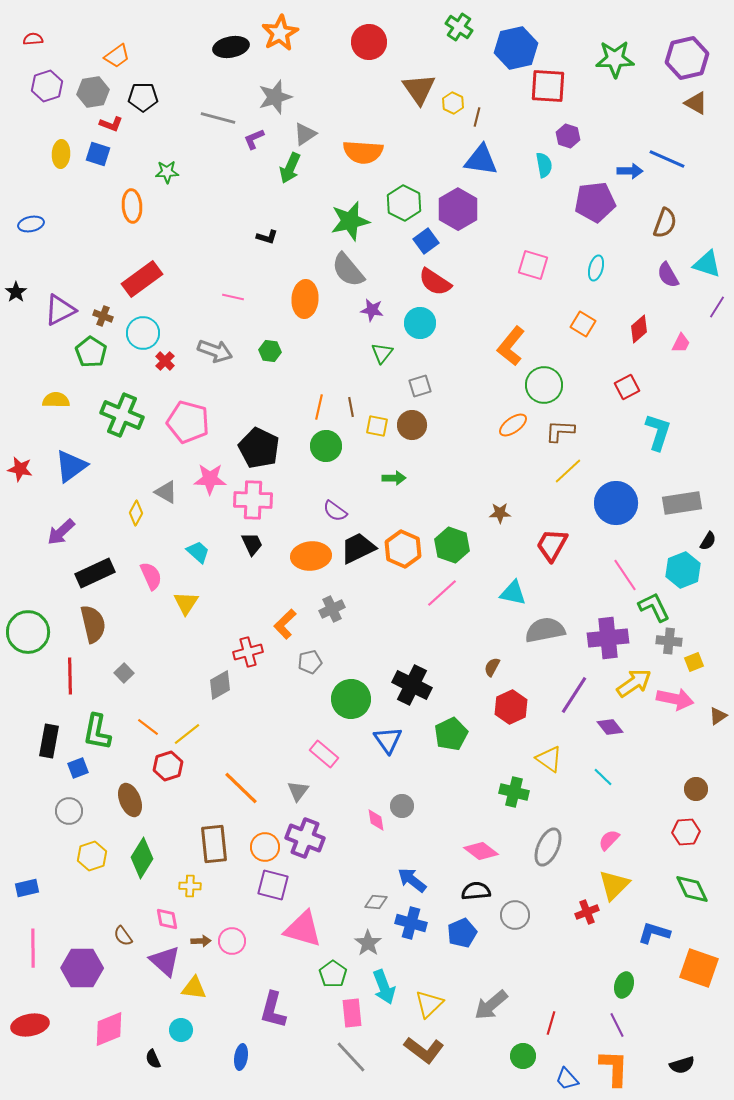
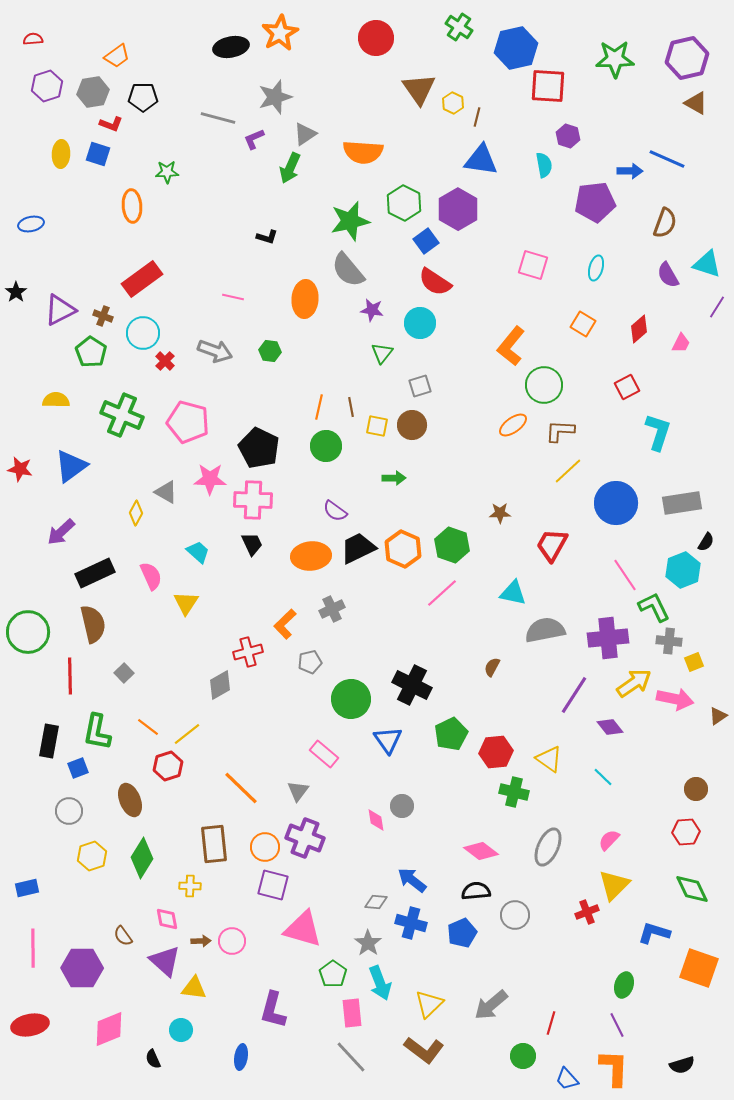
red circle at (369, 42): moved 7 px right, 4 px up
black semicircle at (708, 541): moved 2 px left, 1 px down
red hexagon at (511, 707): moved 15 px left, 45 px down; rotated 20 degrees clockwise
cyan arrow at (384, 987): moved 4 px left, 4 px up
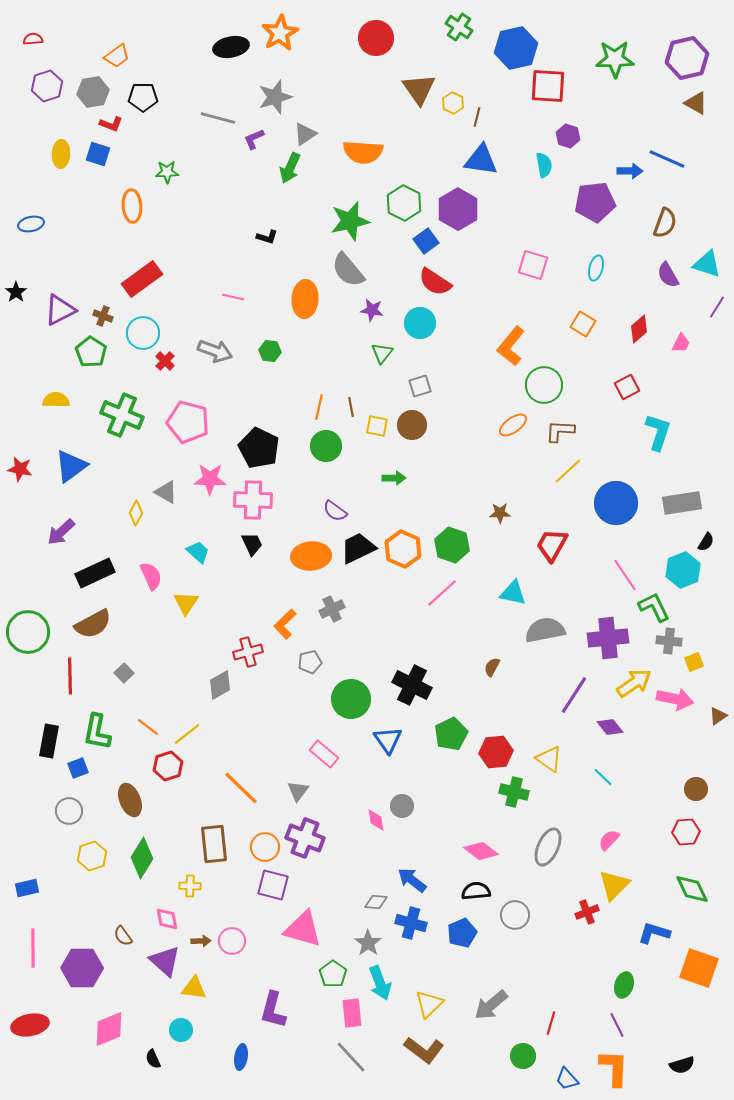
brown semicircle at (93, 624): rotated 75 degrees clockwise
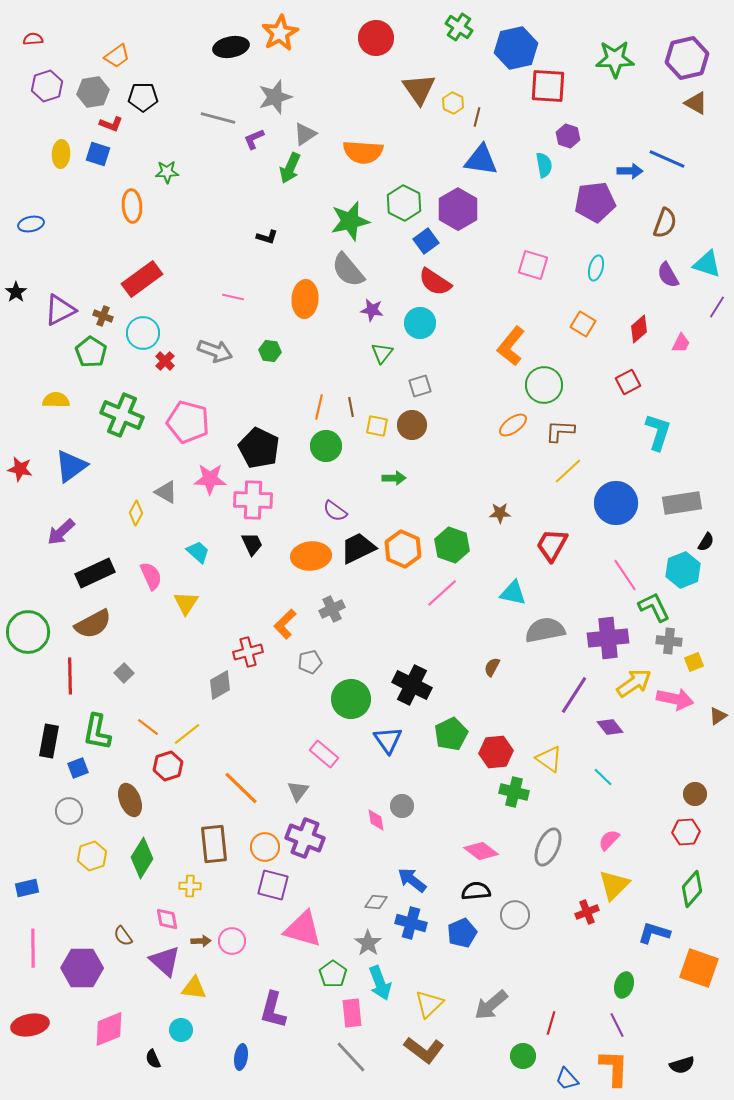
red square at (627, 387): moved 1 px right, 5 px up
brown circle at (696, 789): moved 1 px left, 5 px down
green diamond at (692, 889): rotated 66 degrees clockwise
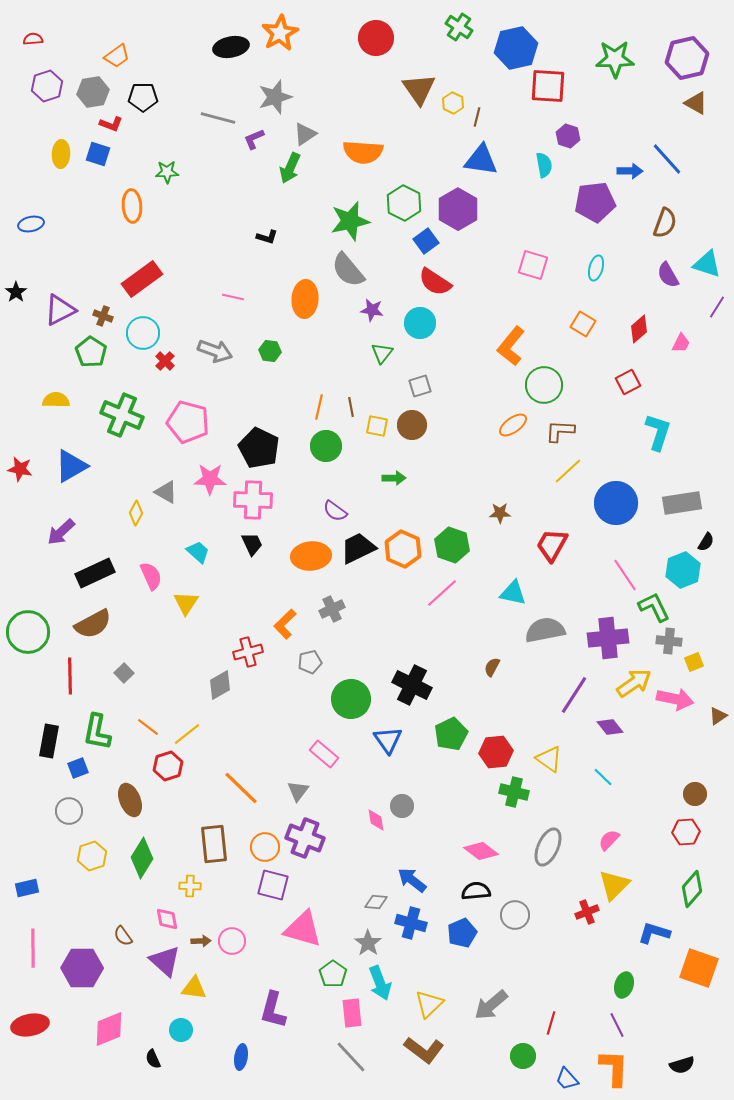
blue line at (667, 159): rotated 24 degrees clockwise
blue triangle at (71, 466): rotated 6 degrees clockwise
